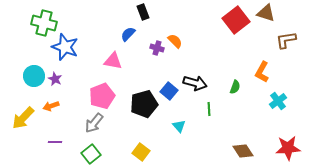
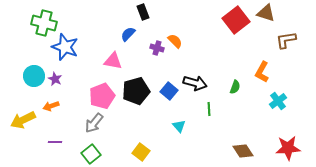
black pentagon: moved 8 px left, 13 px up
yellow arrow: moved 2 px down; rotated 20 degrees clockwise
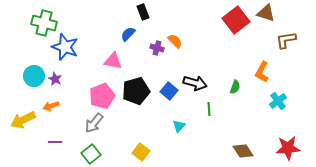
cyan triangle: rotated 24 degrees clockwise
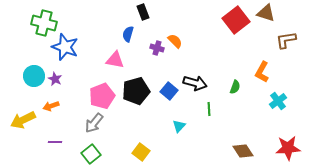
blue semicircle: rotated 28 degrees counterclockwise
pink triangle: moved 2 px right, 1 px up
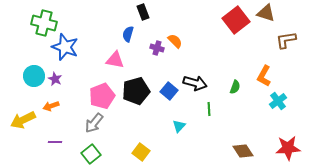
orange L-shape: moved 2 px right, 4 px down
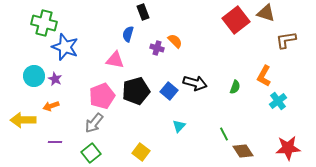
green line: moved 15 px right, 25 px down; rotated 24 degrees counterclockwise
yellow arrow: rotated 25 degrees clockwise
green square: moved 1 px up
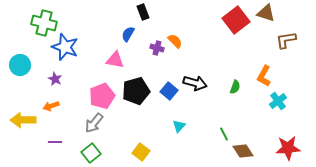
blue semicircle: rotated 14 degrees clockwise
cyan circle: moved 14 px left, 11 px up
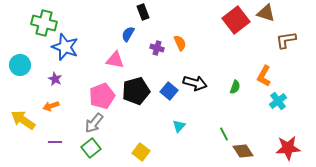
orange semicircle: moved 5 px right, 2 px down; rotated 21 degrees clockwise
yellow arrow: rotated 35 degrees clockwise
green square: moved 5 px up
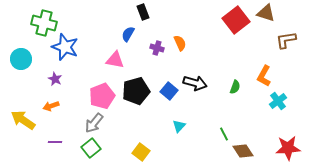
cyan circle: moved 1 px right, 6 px up
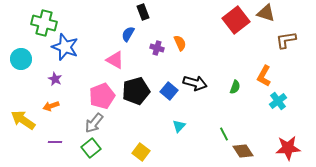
pink triangle: rotated 18 degrees clockwise
